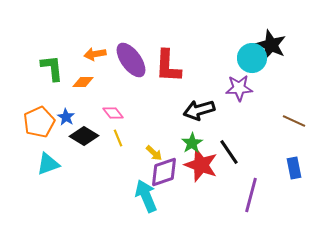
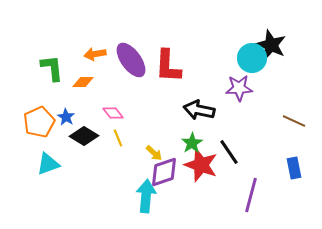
black arrow: rotated 28 degrees clockwise
cyan arrow: rotated 28 degrees clockwise
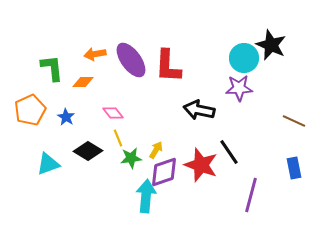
cyan circle: moved 8 px left
orange pentagon: moved 9 px left, 12 px up
black diamond: moved 4 px right, 15 px down
green star: moved 61 px left, 15 px down; rotated 25 degrees clockwise
yellow arrow: moved 2 px right, 3 px up; rotated 102 degrees counterclockwise
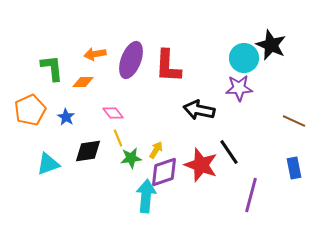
purple ellipse: rotated 57 degrees clockwise
black diamond: rotated 40 degrees counterclockwise
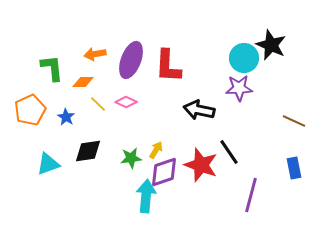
pink diamond: moved 13 px right, 11 px up; rotated 25 degrees counterclockwise
yellow line: moved 20 px left, 34 px up; rotated 24 degrees counterclockwise
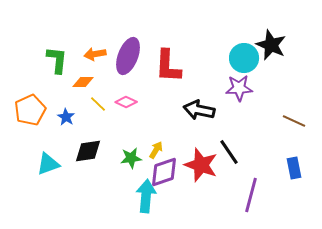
purple ellipse: moved 3 px left, 4 px up
green L-shape: moved 5 px right, 8 px up; rotated 12 degrees clockwise
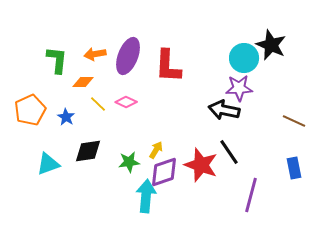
black arrow: moved 25 px right
green star: moved 2 px left, 4 px down
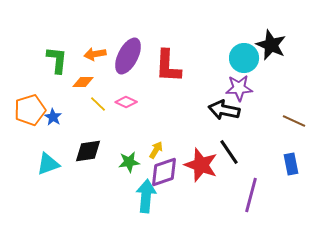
purple ellipse: rotated 6 degrees clockwise
orange pentagon: rotated 8 degrees clockwise
blue star: moved 13 px left
blue rectangle: moved 3 px left, 4 px up
